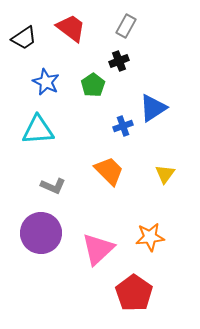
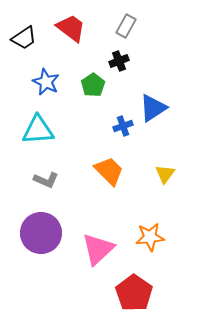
gray L-shape: moved 7 px left, 6 px up
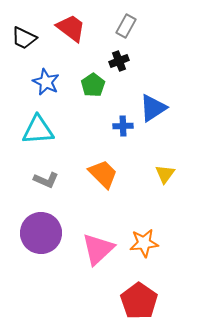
black trapezoid: rotated 60 degrees clockwise
blue cross: rotated 18 degrees clockwise
orange trapezoid: moved 6 px left, 3 px down
orange star: moved 6 px left, 6 px down
red pentagon: moved 5 px right, 8 px down
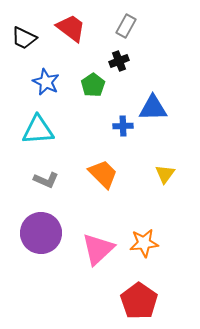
blue triangle: rotated 32 degrees clockwise
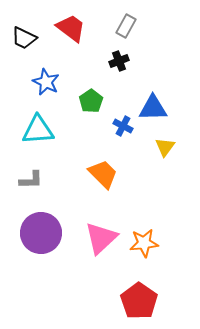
green pentagon: moved 2 px left, 16 px down
blue cross: rotated 30 degrees clockwise
yellow triangle: moved 27 px up
gray L-shape: moved 15 px left; rotated 25 degrees counterclockwise
pink triangle: moved 3 px right, 11 px up
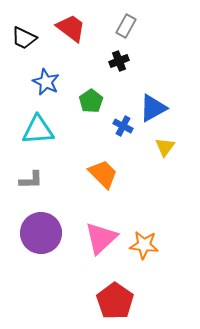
blue triangle: rotated 28 degrees counterclockwise
orange star: moved 2 px down; rotated 12 degrees clockwise
red pentagon: moved 24 px left
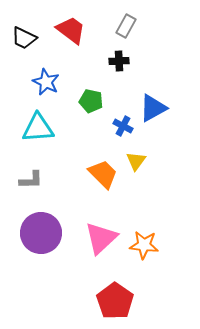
red trapezoid: moved 2 px down
black cross: rotated 18 degrees clockwise
green pentagon: rotated 25 degrees counterclockwise
cyan triangle: moved 2 px up
yellow triangle: moved 29 px left, 14 px down
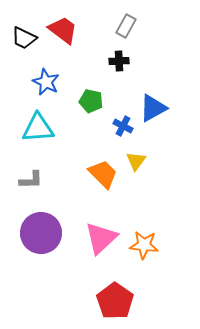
red trapezoid: moved 8 px left
